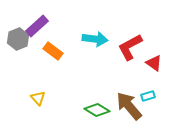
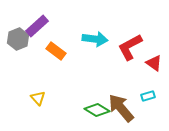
orange rectangle: moved 3 px right
brown arrow: moved 8 px left, 2 px down
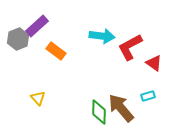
cyan arrow: moved 7 px right, 3 px up
green diamond: moved 2 px right, 2 px down; rotated 60 degrees clockwise
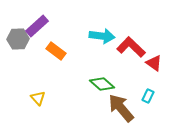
gray hexagon: rotated 20 degrees clockwise
red L-shape: moved 1 px right; rotated 72 degrees clockwise
cyan rectangle: rotated 48 degrees counterclockwise
green diamond: moved 3 px right, 28 px up; rotated 50 degrees counterclockwise
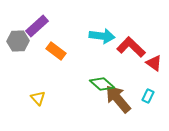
gray hexagon: moved 2 px down
brown arrow: moved 3 px left, 9 px up
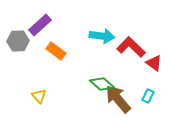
purple rectangle: moved 3 px right, 1 px up
yellow triangle: moved 1 px right, 2 px up
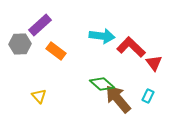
gray hexagon: moved 2 px right, 3 px down
red triangle: rotated 18 degrees clockwise
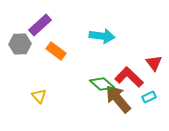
red L-shape: moved 2 px left, 30 px down
cyan rectangle: moved 1 px right, 1 px down; rotated 40 degrees clockwise
